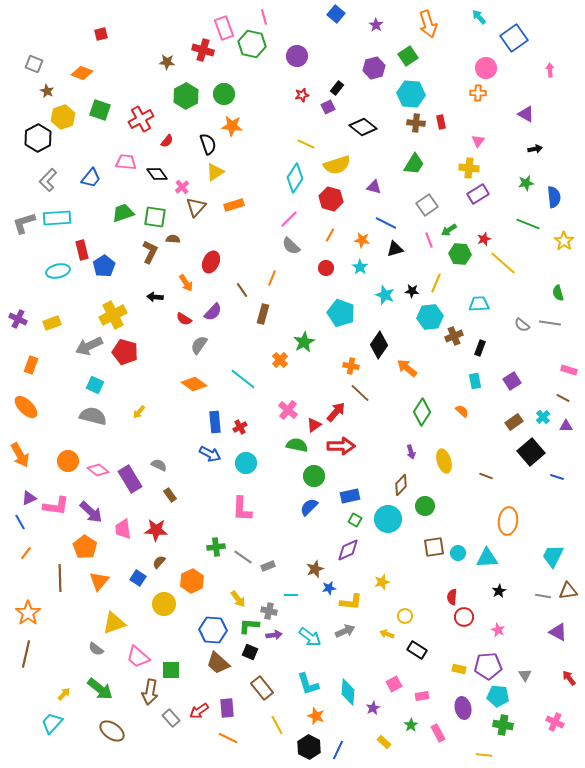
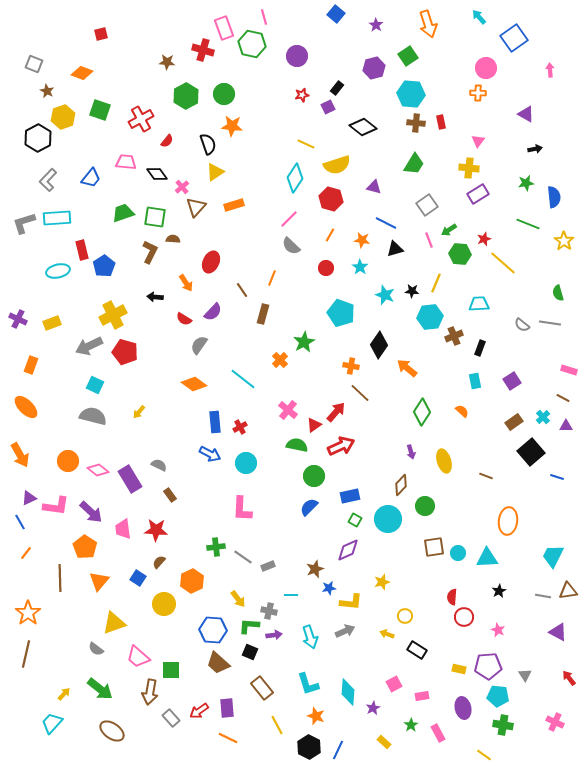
red arrow at (341, 446): rotated 24 degrees counterclockwise
cyan arrow at (310, 637): rotated 35 degrees clockwise
yellow line at (484, 755): rotated 28 degrees clockwise
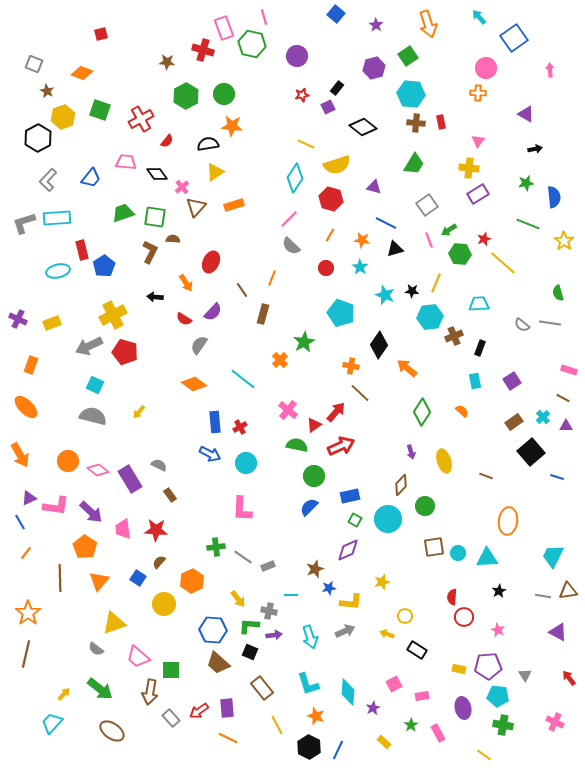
black semicircle at (208, 144): rotated 80 degrees counterclockwise
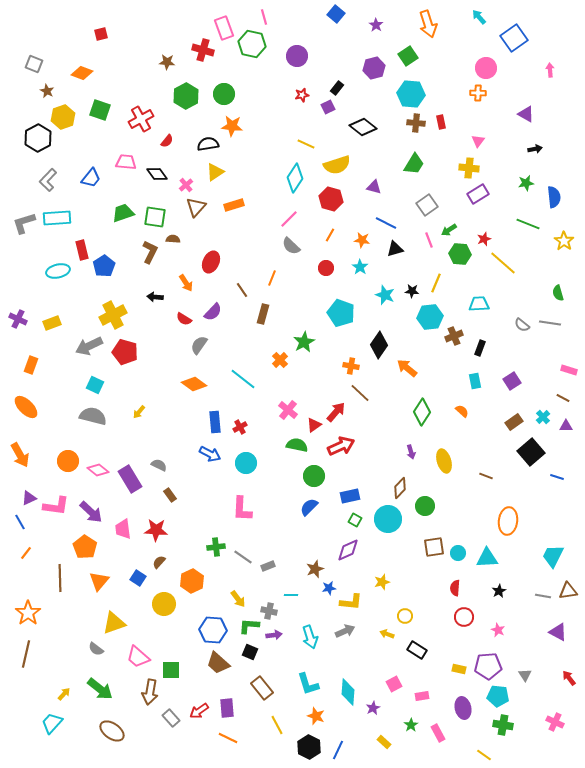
pink cross at (182, 187): moved 4 px right, 2 px up
brown diamond at (401, 485): moved 1 px left, 3 px down
red semicircle at (452, 597): moved 3 px right, 9 px up
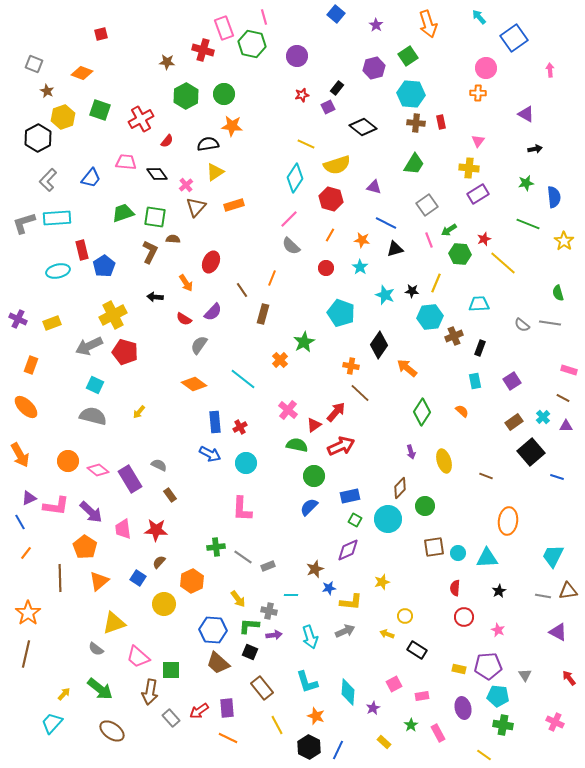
orange triangle at (99, 581): rotated 10 degrees clockwise
cyan L-shape at (308, 684): moved 1 px left, 2 px up
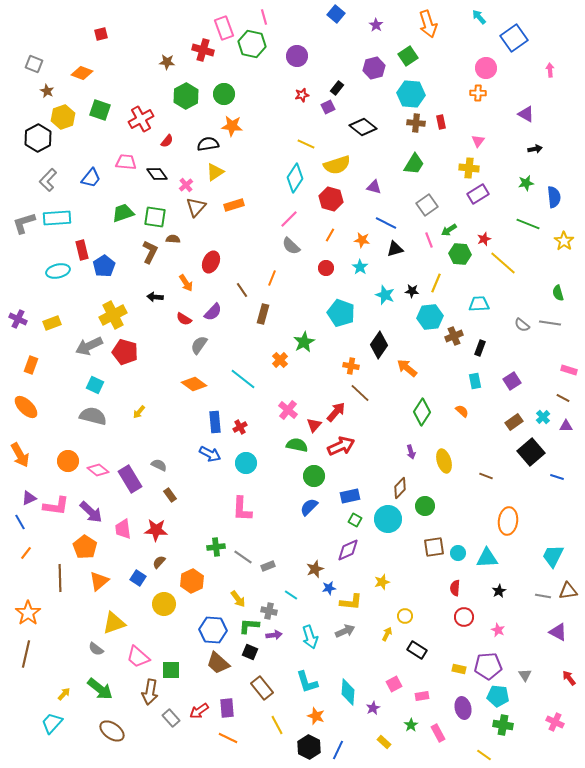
red triangle at (314, 425): rotated 14 degrees counterclockwise
cyan line at (291, 595): rotated 32 degrees clockwise
yellow arrow at (387, 634): rotated 96 degrees clockwise
